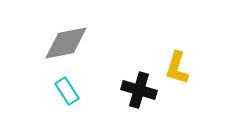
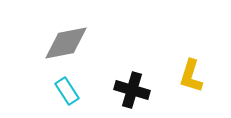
yellow L-shape: moved 14 px right, 8 px down
black cross: moved 7 px left
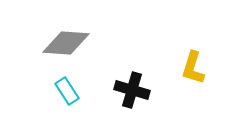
gray diamond: rotated 15 degrees clockwise
yellow L-shape: moved 2 px right, 8 px up
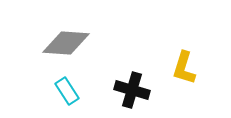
yellow L-shape: moved 9 px left
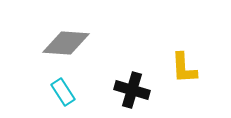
yellow L-shape: rotated 20 degrees counterclockwise
cyan rectangle: moved 4 px left, 1 px down
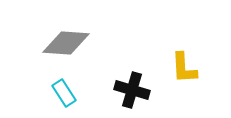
cyan rectangle: moved 1 px right, 1 px down
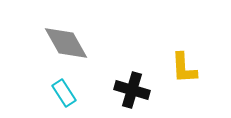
gray diamond: rotated 57 degrees clockwise
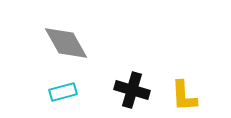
yellow L-shape: moved 28 px down
cyan rectangle: moved 1 px left, 1 px up; rotated 72 degrees counterclockwise
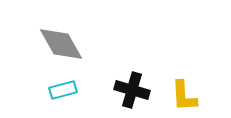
gray diamond: moved 5 px left, 1 px down
cyan rectangle: moved 2 px up
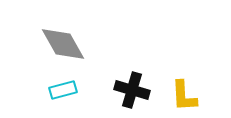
gray diamond: moved 2 px right
